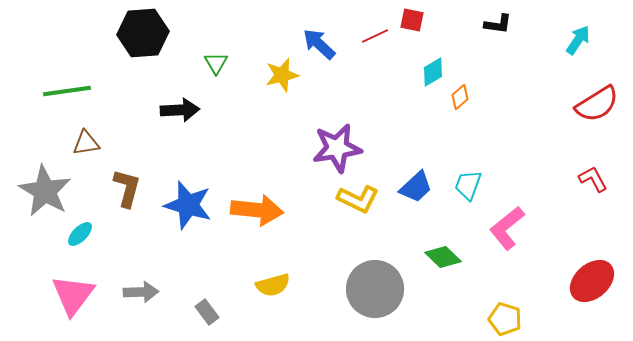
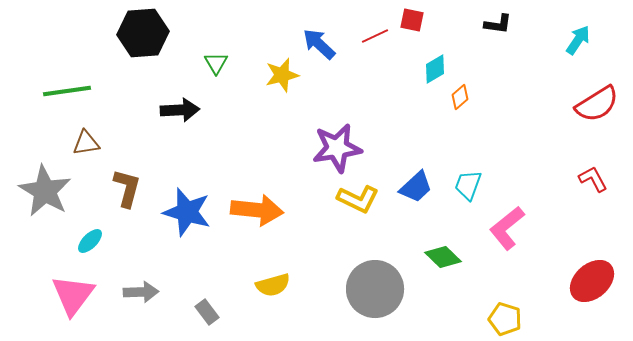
cyan diamond: moved 2 px right, 3 px up
blue star: moved 1 px left, 7 px down
cyan ellipse: moved 10 px right, 7 px down
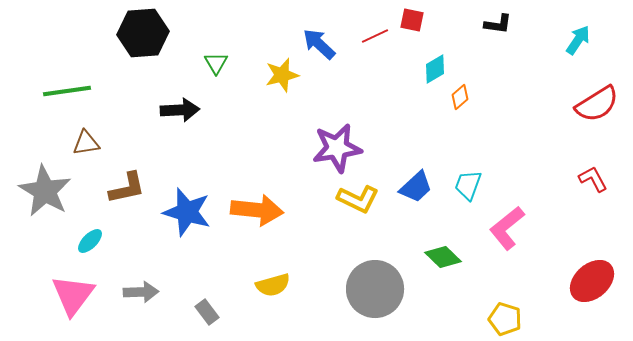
brown L-shape: rotated 63 degrees clockwise
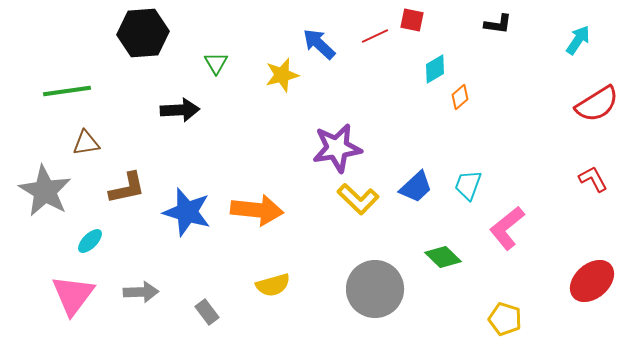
yellow L-shape: rotated 18 degrees clockwise
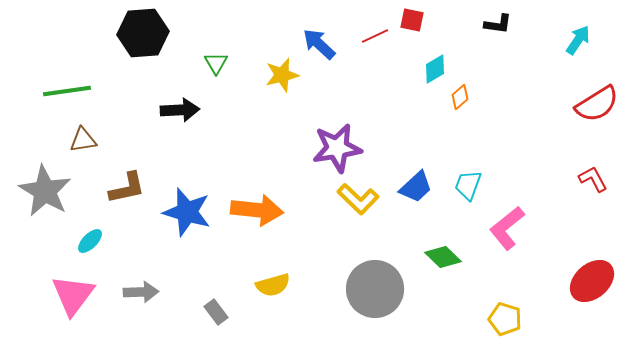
brown triangle: moved 3 px left, 3 px up
gray rectangle: moved 9 px right
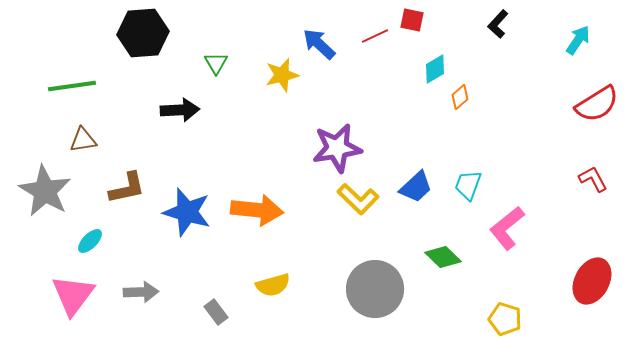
black L-shape: rotated 124 degrees clockwise
green line: moved 5 px right, 5 px up
red ellipse: rotated 21 degrees counterclockwise
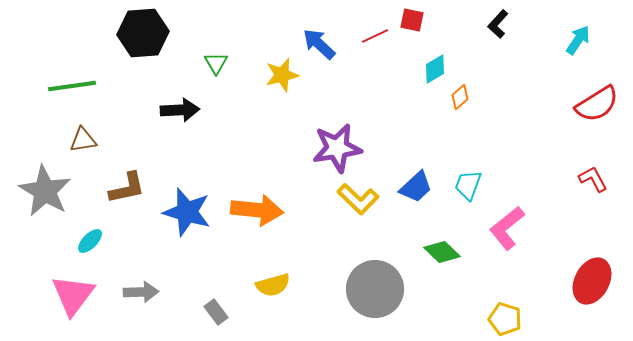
green diamond: moved 1 px left, 5 px up
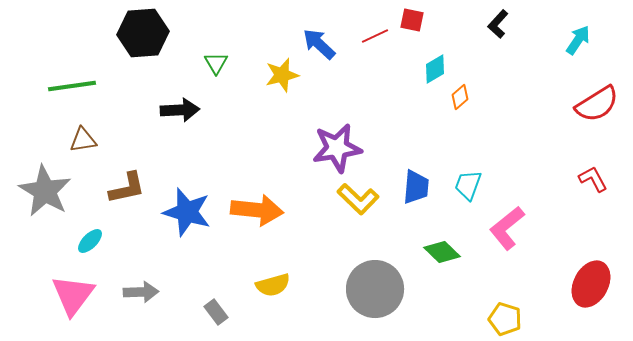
blue trapezoid: rotated 42 degrees counterclockwise
red ellipse: moved 1 px left, 3 px down
